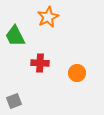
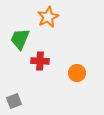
green trapezoid: moved 5 px right, 3 px down; rotated 50 degrees clockwise
red cross: moved 2 px up
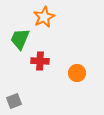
orange star: moved 4 px left
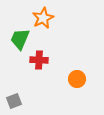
orange star: moved 1 px left, 1 px down
red cross: moved 1 px left, 1 px up
orange circle: moved 6 px down
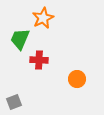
gray square: moved 1 px down
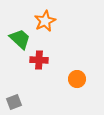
orange star: moved 2 px right, 3 px down
green trapezoid: rotated 110 degrees clockwise
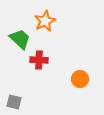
orange circle: moved 3 px right
gray square: rotated 35 degrees clockwise
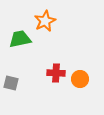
green trapezoid: rotated 55 degrees counterclockwise
red cross: moved 17 px right, 13 px down
gray square: moved 3 px left, 19 px up
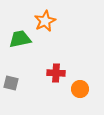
orange circle: moved 10 px down
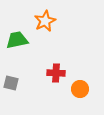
green trapezoid: moved 3 px left, 1 px down
